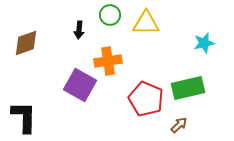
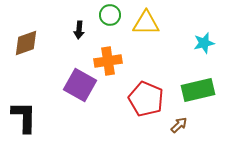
green rectangle: moved 10 px right, 2 px down
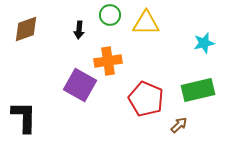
brown diamond: moved 14 px up
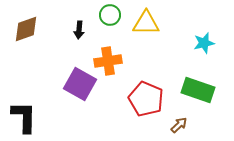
purple square: moved 1 px up
green rectangle: rotated 32 degrees clockwise
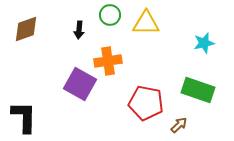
red pentagon: moved 4 px down; rotated 12 degrees counterclockwise
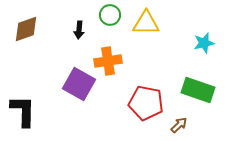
purple square: moved 1 px left
black L-shape: moved 1 px left, 6 px up
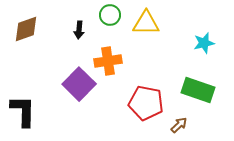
purple square: rotated 16 degrees clockwise
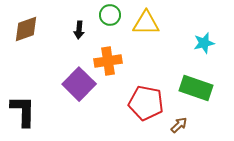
green rectangle: moved 2 px left, 2 px up
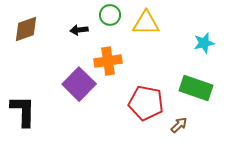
black arrow: rotated 78 degrees clockwise
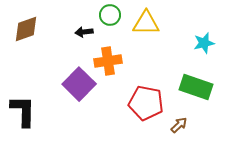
black arrow: moved 5 px right, 2 px down
green rectangle: moved 1 px up
